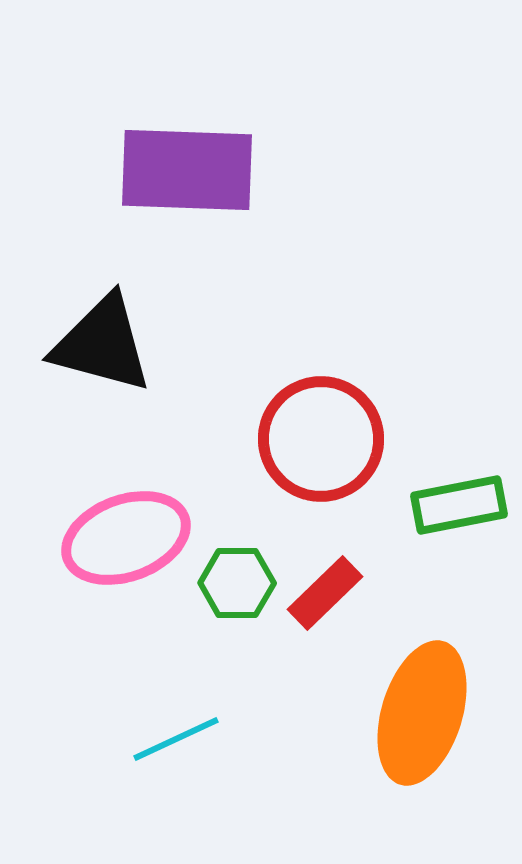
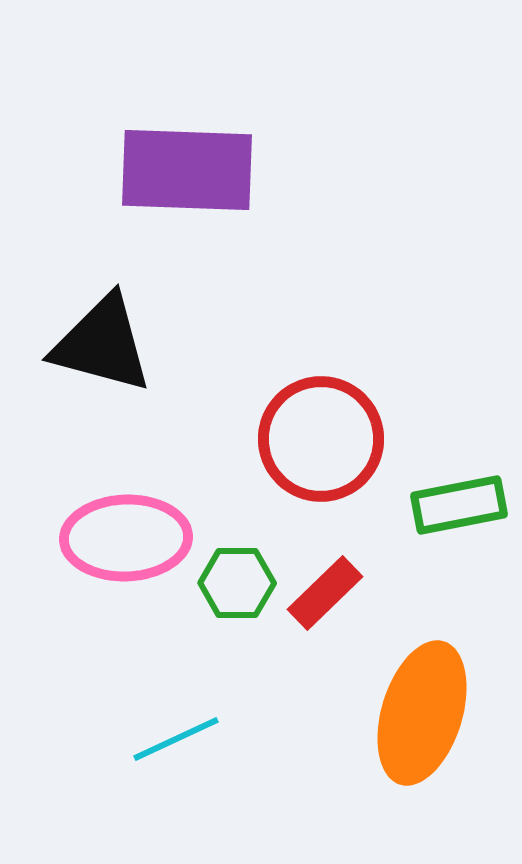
pink ellipse: rotated 18 degrees clockwise
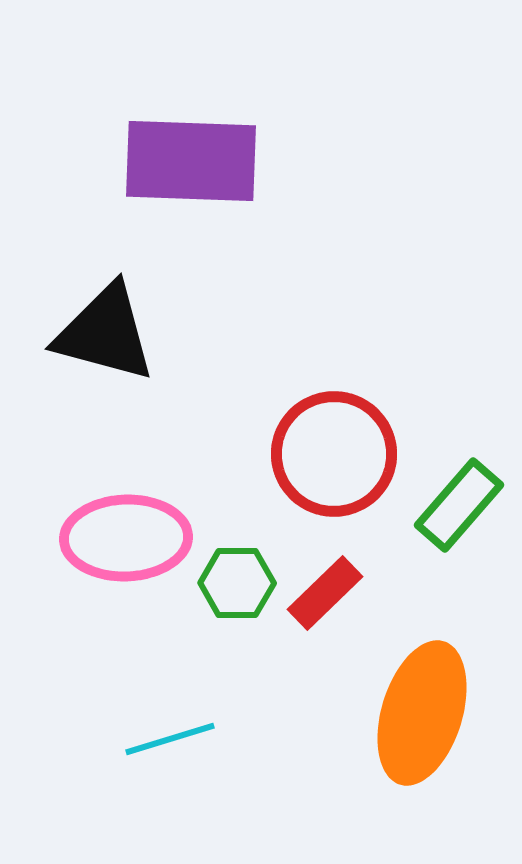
purple rectangle: moved 4 px right, 9 px up
black triangle: moved 3 px right, 11 px up
red circle: moved 13 px right, 15 px down
green rectangle: rotated 38 degrees counterclockwise
cyan line: moved 6 px left; rotated 8 degrees clockwise
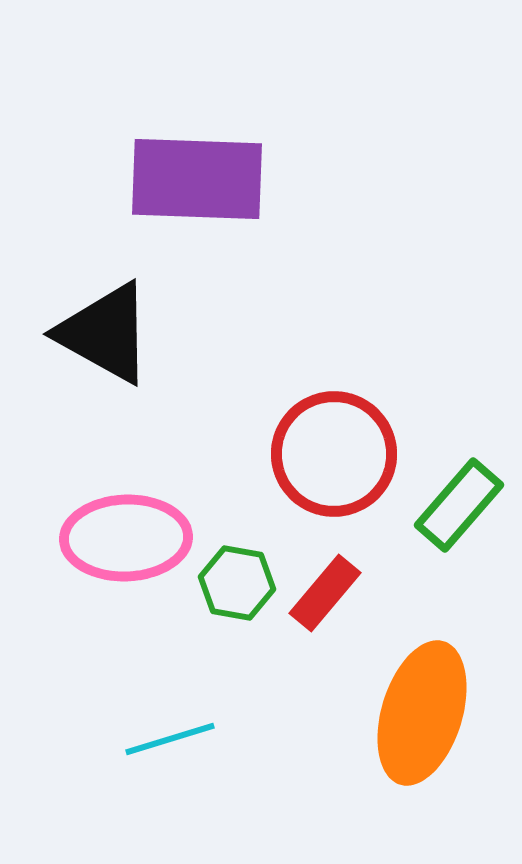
purple rectangle: moved 6 px right, 18 px down
black triangle: rotated 14 degrees clockwise
green hexagon: rotated 10 degrees clockwise
red rectangle: rotated 6 degrees counterclockwise
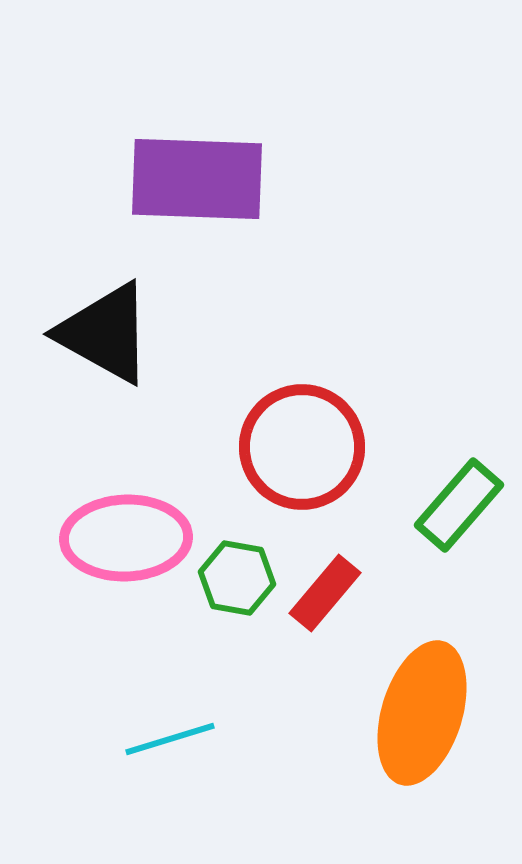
red circle: moved 32 px left, 7 px up
green hexagon: moved 5 px up
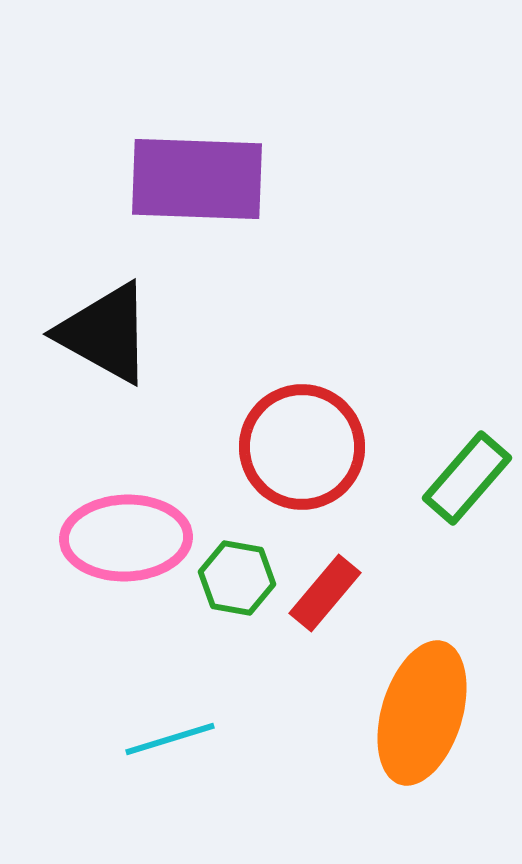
green rectangle: moved 8 px right, 27 px up
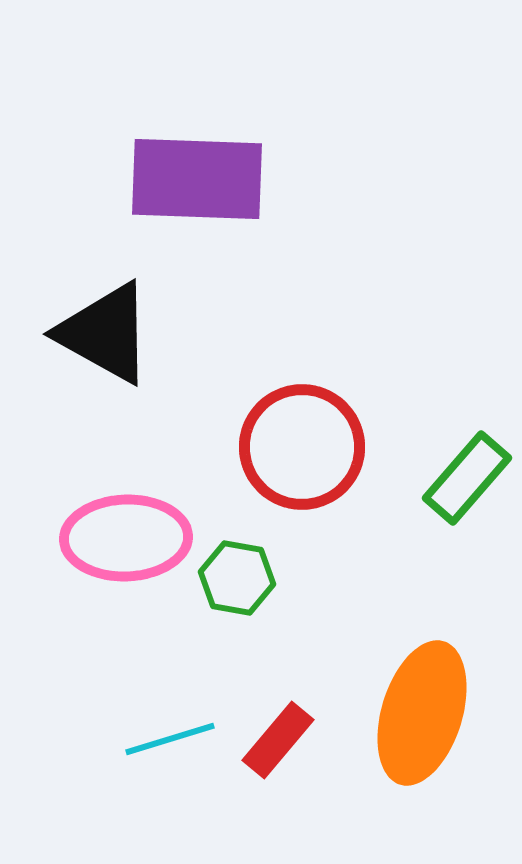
red rectangle: moved 47 px left, 147 px down
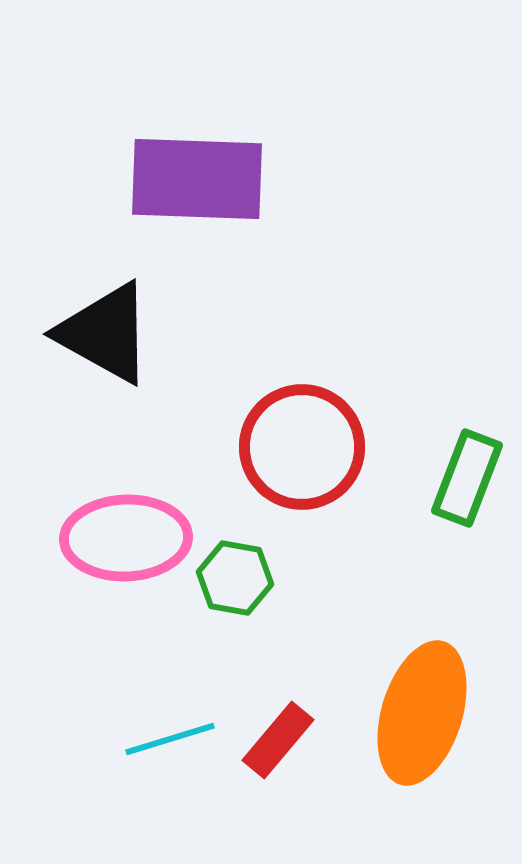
green rectangle: rotated 20 degrees counterclockwise
green hexagon: moved 2 px left
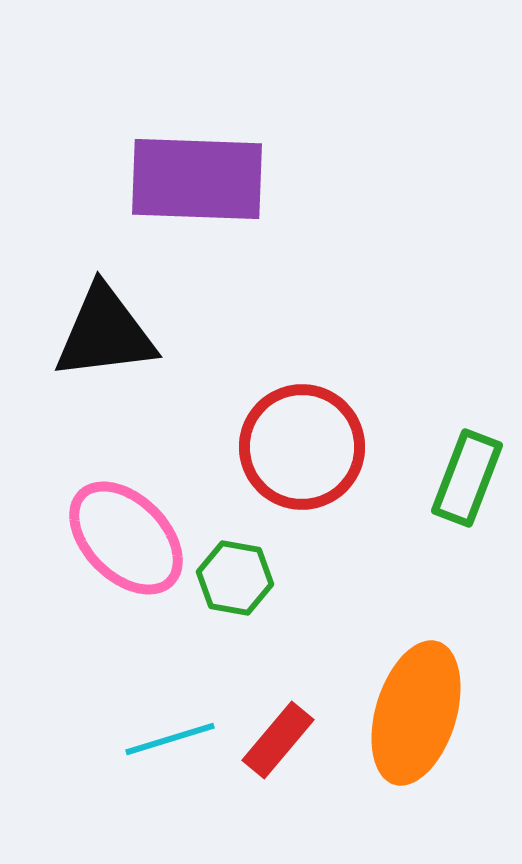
black triangle: rotated 36 degrees counterclockwise
pink ellipse: rotated 47 degrees clockwise
orange ellipse: moved 6 px left
